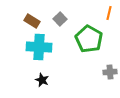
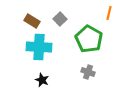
gray cross: moved 22 px left; rotated 24 degrees clockwise
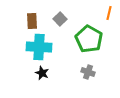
brown rectangle: rotated 56 degrees clockwise
black star: moved 7 px up
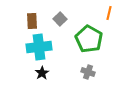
cyan cross: rotated 10 degrees counterclockwise
black star: rotated 16 degrees clockwise
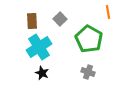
orange line: moved 1 px left, 1 px up; rotated 24 degrees counterclockwise
cyan cross: rotated 25 degrees counterclockwise
black star: rotated 16 degrees counterclockwise
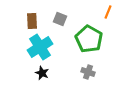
orange line: rotated 32 degrees clockwise
gray square: rotated 24 degrees counterclockwise
cyan cross: moved 1 px right
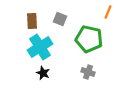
green pentagon: rotated 16 degrees counterclockwise
black star: moved 1 px right
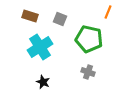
brown rectangle: moved 2 px left, 5 px up; rotated 70 degrees counterclockwise
black star: moved 9 px down
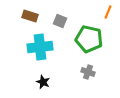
gray square: moved 2 px down
cyan cross: rotated 25 degrees clockwise
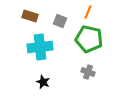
orange line: moved 20 px left
